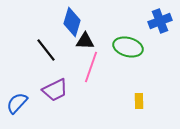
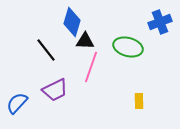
blue cross: moved 1 px down
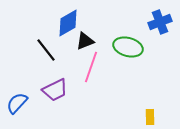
blue diamond: moved 4 px left, 1 px down; rotated 44 degrees clockwise
black triangle: rotated 24 degrees counterclockwise
yellow rectangle: moved 11 px right, 16 px down
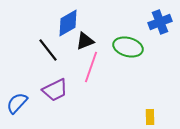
black line: moved 2 px right
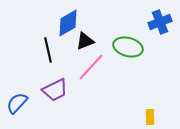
black line: rotated 25 degrees clockwise
pink line: rotated 24 degrees clockwise
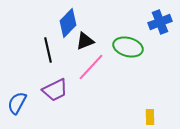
blue diamond: rotated 16 degrees counterclockwise
blue semicircle: rotated 15 degrees counterclockwise
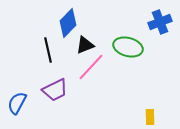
black triangle: moved 4 px down
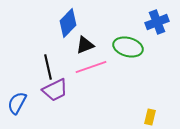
blue cross: moved 3 px left
black line: moved 17 px down
pink line: rotated 28 degrees clockwise
yellow rectangle: rotated 14 degrees clockwise
